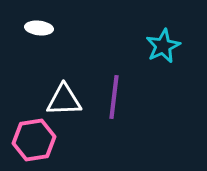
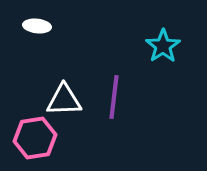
white ellipse: moved 2 px left, 2 px up
cyan star: rotated 8 degrees counterclockwise
pink hexagon: moved 1 px right, 2 px up
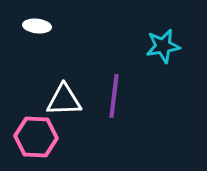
cyan star: rotated 24 degrees clockwise
purple line: moved 1 px up
pink hexagon: moved 1 px right, 1 px up; rotated 12 degrees clockwise
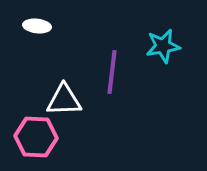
purple line: moved 2 px left, 24 px up
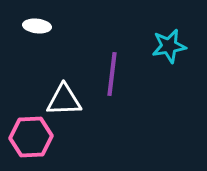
cyan star: moved 6 px right
purple line: moved 2 px down
pink hexagon: moved 5 px left; rotated 6 degrees counterclockwise
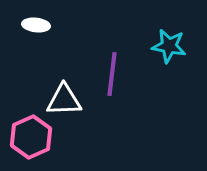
white ellipse: moved 1 px left, 1 px up
cyan star: rotated 20 degrees clockwise
pink hexagon: rotated 21 degrees counterclockwise
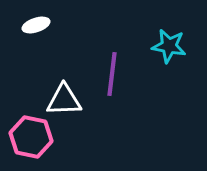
white ellipse: rotated 24 degrees counterclockwise
pink hexagon: rotated 24 degrees counterclockwise
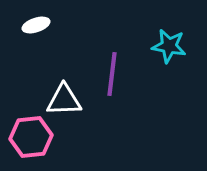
pink hexagon: rotated 18 degrees counterclockwise
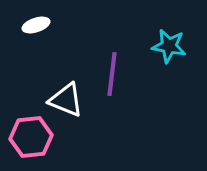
white triangle: moved 2 px right; rotated 24 degrees clockwise
